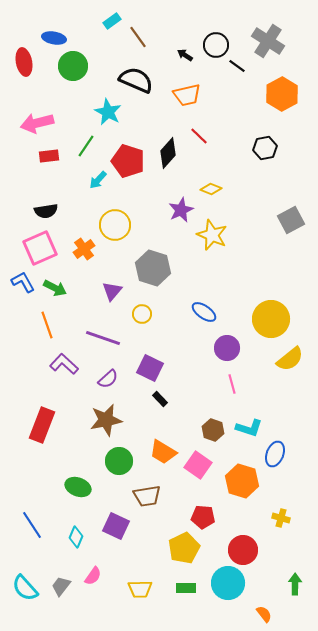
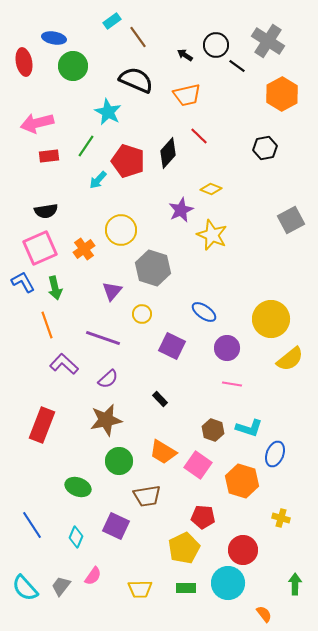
yellow circle at (115, 225): moved 6 px right, 5 px down
green arrow at (55, 288): rotated 50 degrees clockwise
purple square at (150, 368): moved 22 px right, 22 px up
pink line at (232, 384): rotated 66 degrees counterclockwise
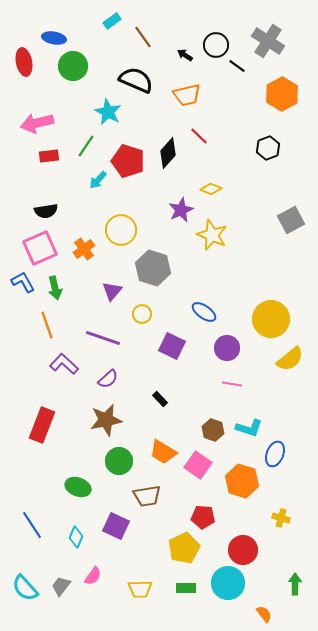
brown line at (138, 37): moved 5 px right
black hexagon at (265, 148): moved 3 px right; rotated 10 degrees counterclockwise
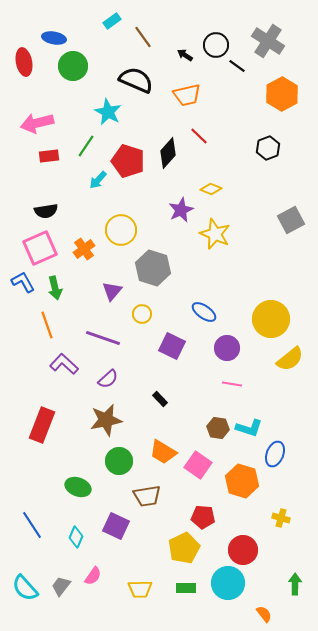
yellow star at (212, 235): moved 3 px right, 1 px up
brown hexagon at (213, 430): moved 5 px right, 2 px up; rotated 10 degrees counterclockwise
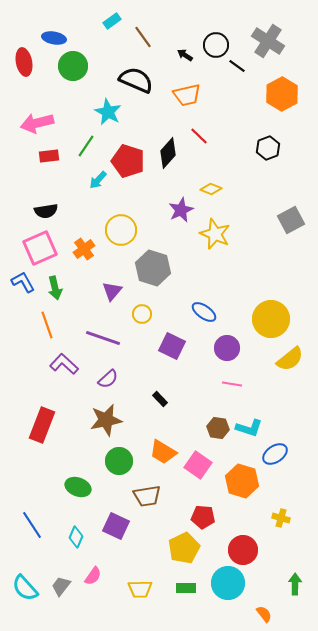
blue ellipse at (275, 454): rotated 35 degrees clockwise
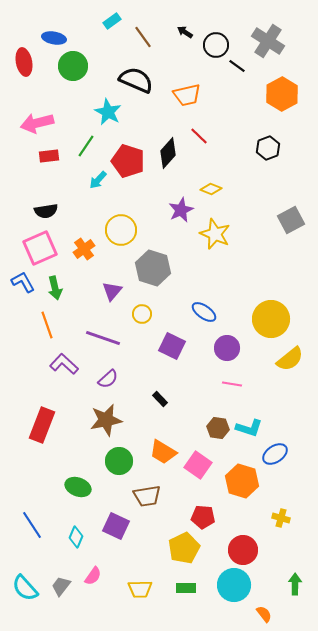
black arrow at (185, 55): moved 23 px up
cyan circle at (228, 583): moved 6 px right, 2 px down
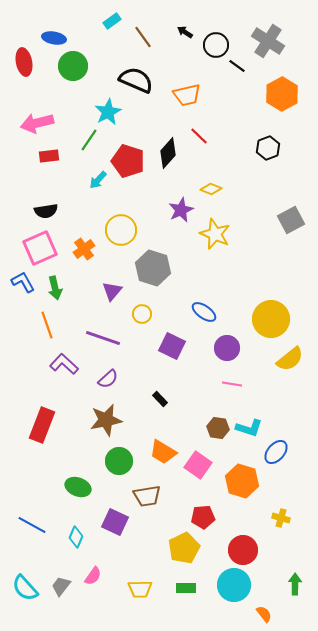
cyan star at (108, 112): rotated 16 degrees clockwise
green line at (86, 146): moved 3 px right, 6 px up
blue ellipse at (275, 454): moved 1 px right, 2 px up; rotated 15 degrees counterclockwise
red pentagon at (203, 517): rotated 10 degrees counterclockwise
blue line at (32, 525): rotated 28 degrees counterclockwise
purple square at (116, 526): moved 1 px left, 4 px up
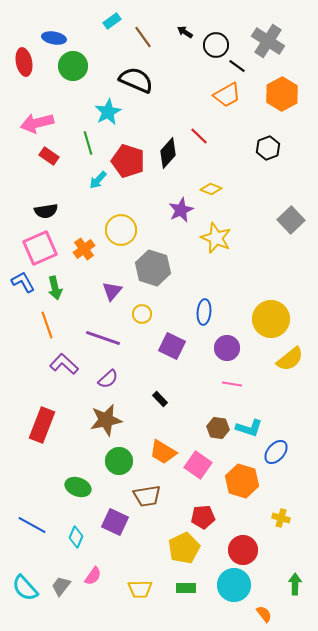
orange trapezoid at (187, 95): moved 40 px right; rotated 16 degrees counterclockwise
green line at (89, 140): moved 1 px left, 3 px down; rotated 50 degrees counterclockwise
red rectangle at (49, 156): rotated 42 degrees clockwise
gray square at (291, 220): rotated 16 degrees counterclockwise
yellow star at (215, 234): moved 1 px right, 4 px down
blue ellipse at (204, 312): rotated 60 degrees clockwise
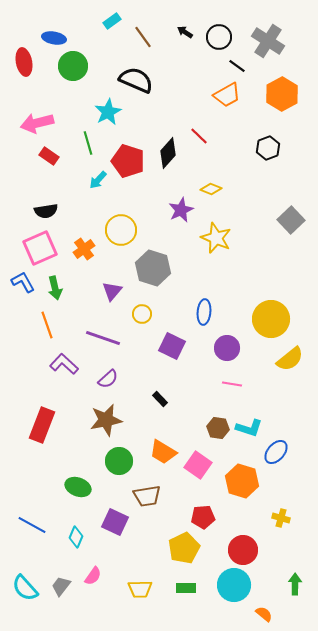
black circle at (216, 45): moved 3 px right, 8 px up
orange semicircle at (264, 614): rotated 12 degrees counterclockwise
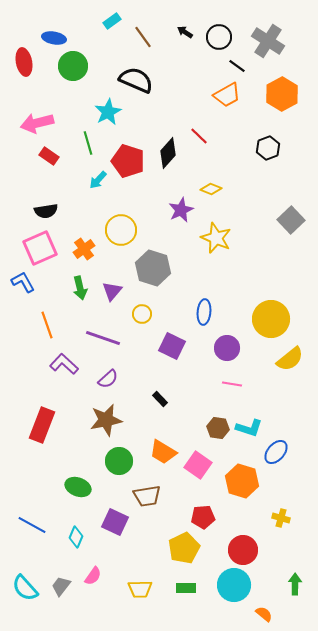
green arrow at (55, 288): moved 25 px right
